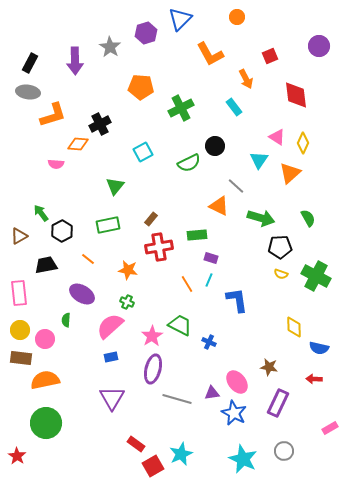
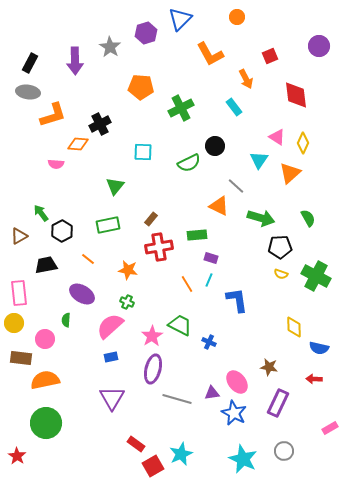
cyan square at (143, 152): rotated 30 degrees clockwise
yellow circle at (20, 330): moved 6 px left, 7 px up
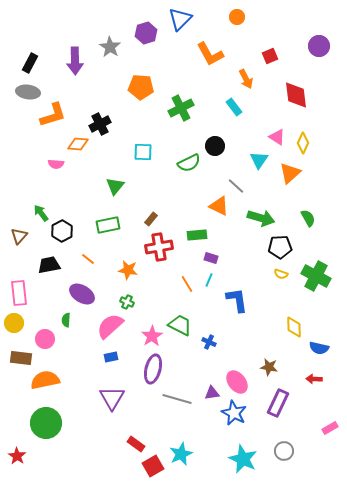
brown triangle at (19, 236): rotated 18 degrees counterclockwise
black trapezoid at (46, 265): moved 3 px right
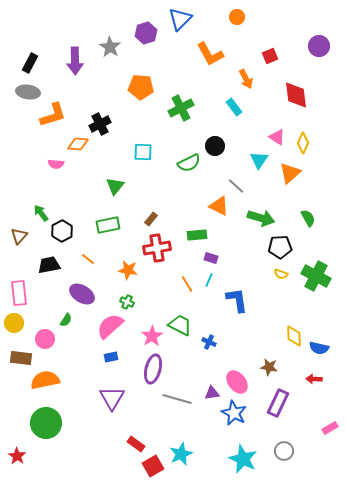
red cross at (159, 247): moved 2 px left, 1 px down
green semicircle at (66, 320): rotated 152 degrees counterclockwise
yellow diamond at (294, 327): moved 9 px down
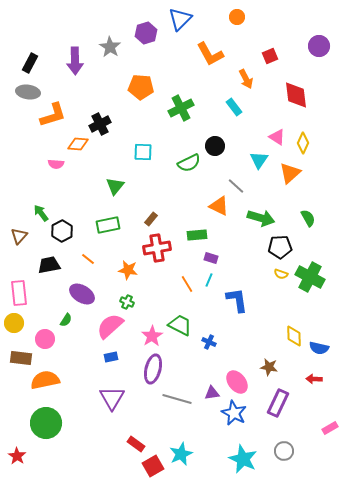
green cross at (316, 276): moved 6 px left, 1 px down
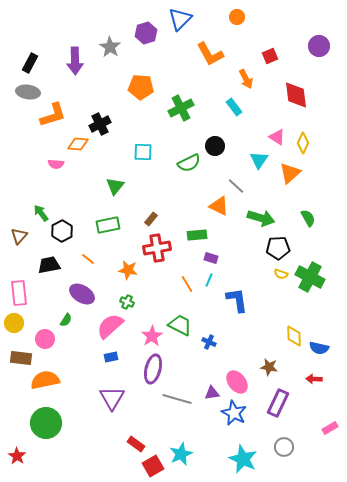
black pentagon at (280, 247): moved 2 px left, 1 px down
gray circle at (284, 451): moved 4 px up
